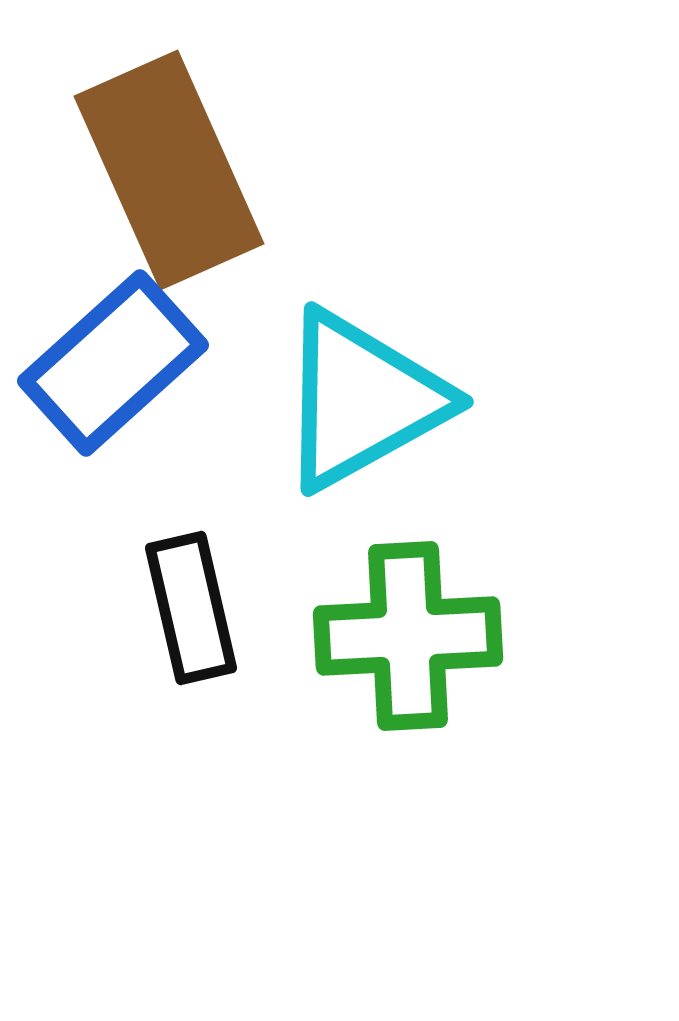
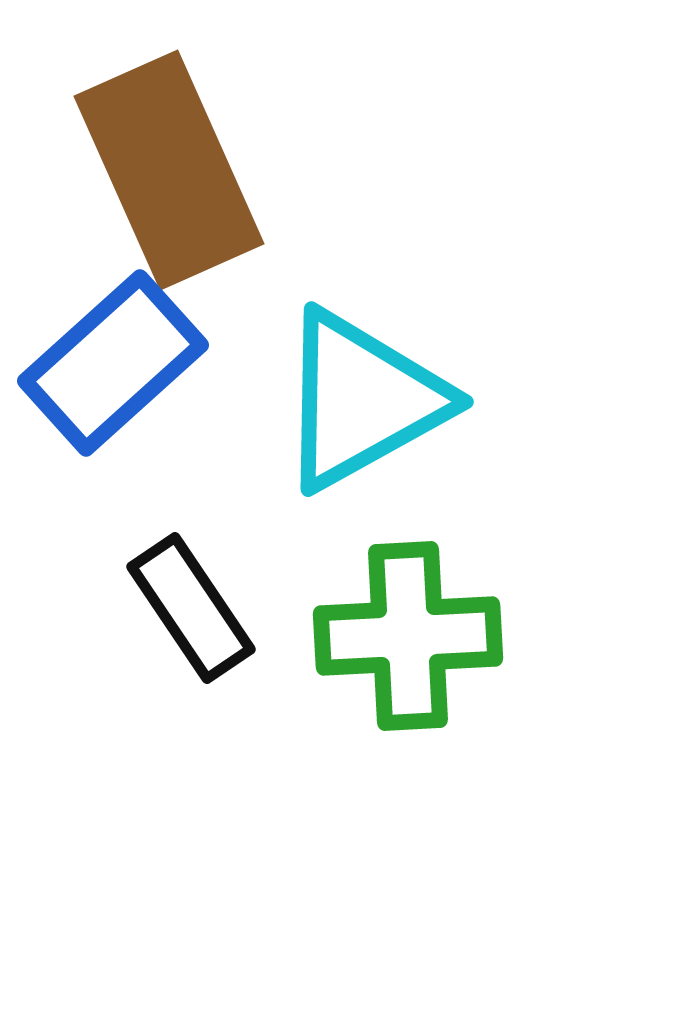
black rectangle: rotated 21 degrees counterclockwise
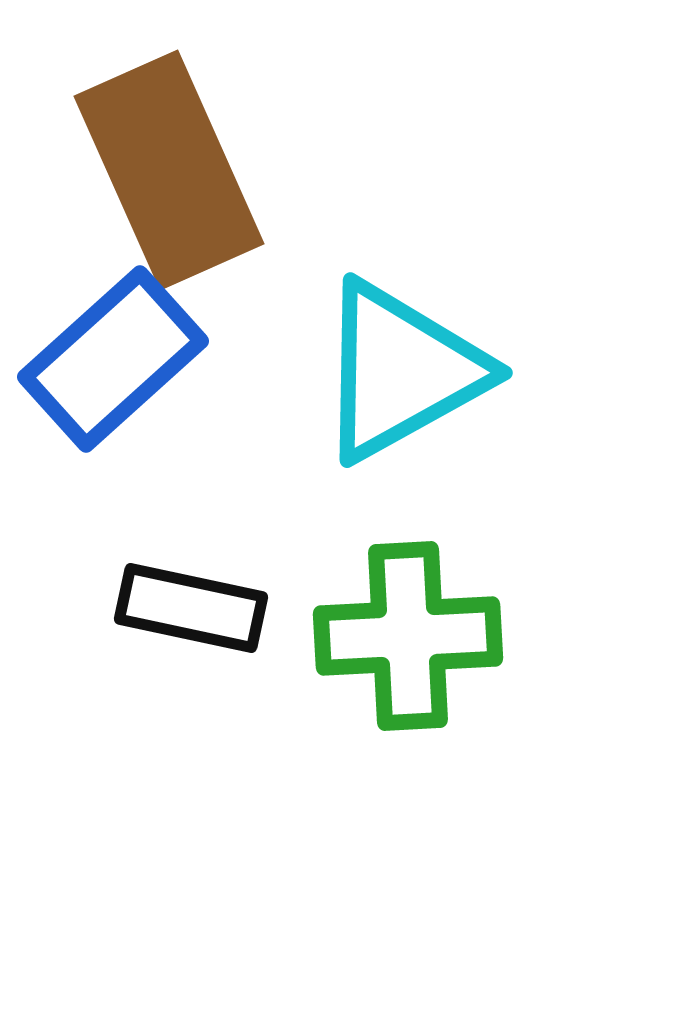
blue rectangle: moved 4 px up
cyan triangle: moved 39 px right, 29 px up
black rectangle: rotated 44 degrees counterclockwise
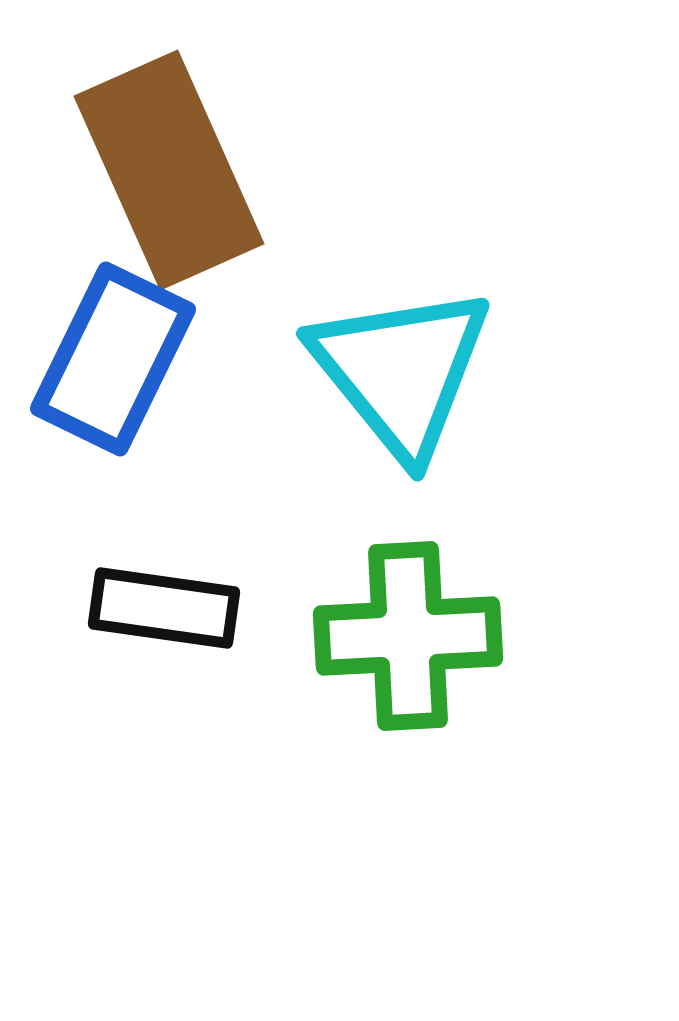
blue rectangle: rotated 22 degrees counterclockwise
cyan triangle: rotated 40 degrees counterclockwise
black rectangle: moved 27 px left; rotated 4 degrees counterclockwise
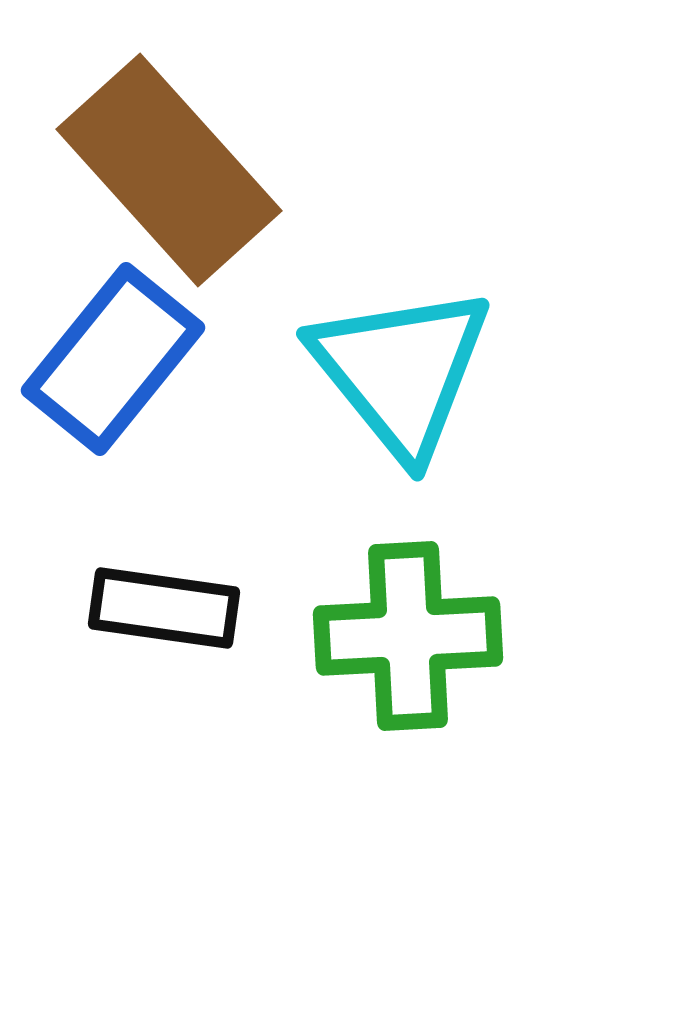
brown rectangle: rotated 18 degrees counterclockwise
blue rectangle: rotated 13 degrees clockwise
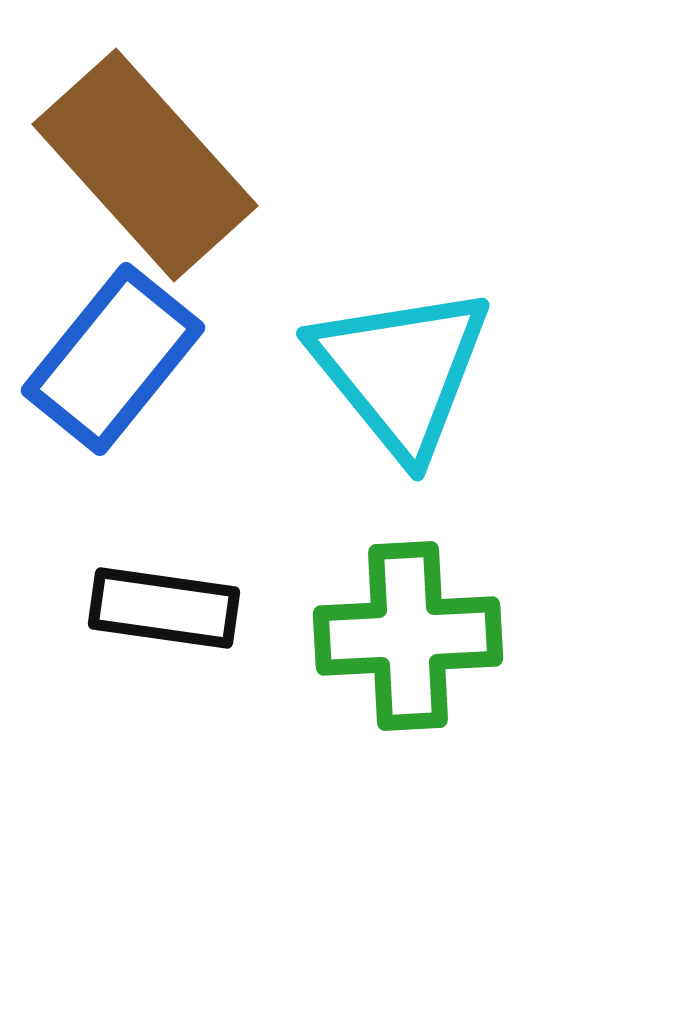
brown rectangle: moved 24 px left, 5 px up
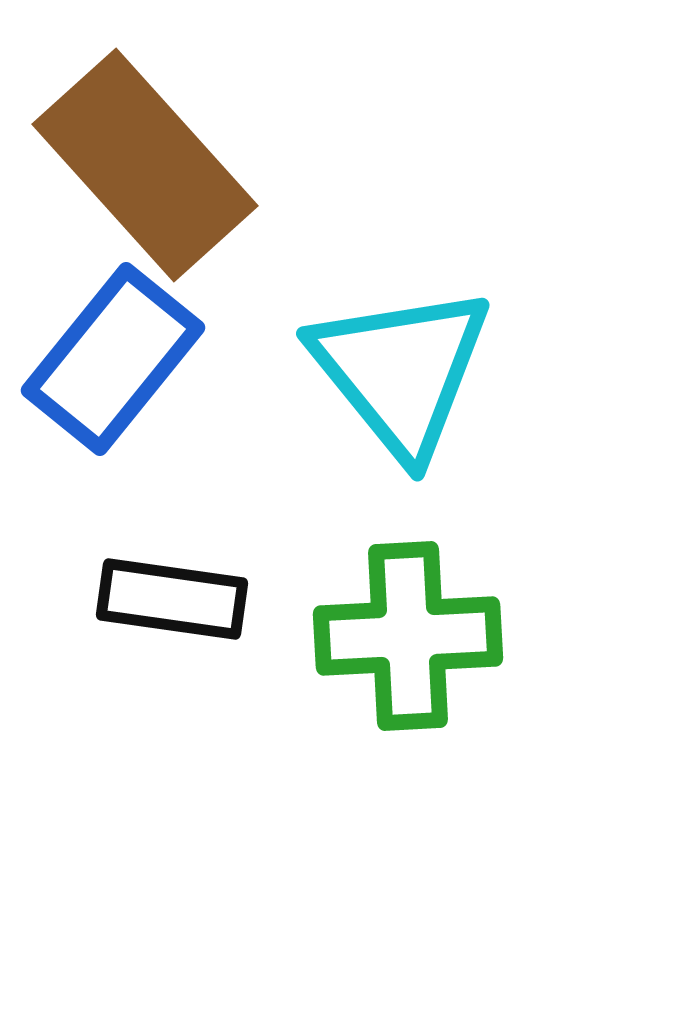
black rectangle: moved 8 px right, 9 px up
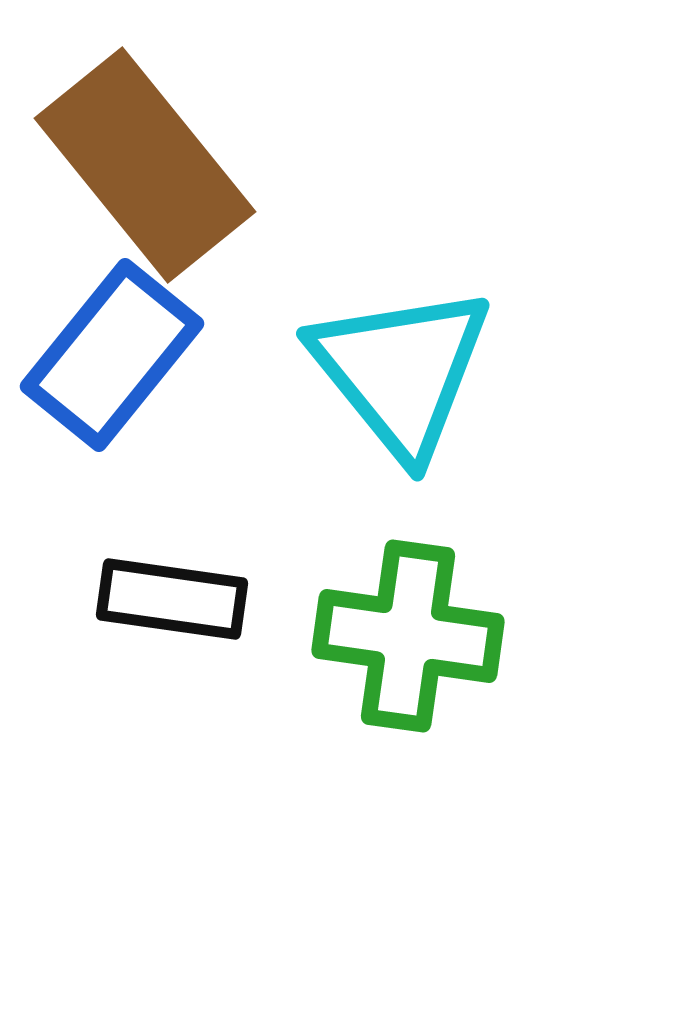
brown rectangle: rotated 3 degrees clockwise
blue rectangle: moved 1 px left, 4 px up
green cross: rotated 11 degrees clockwise
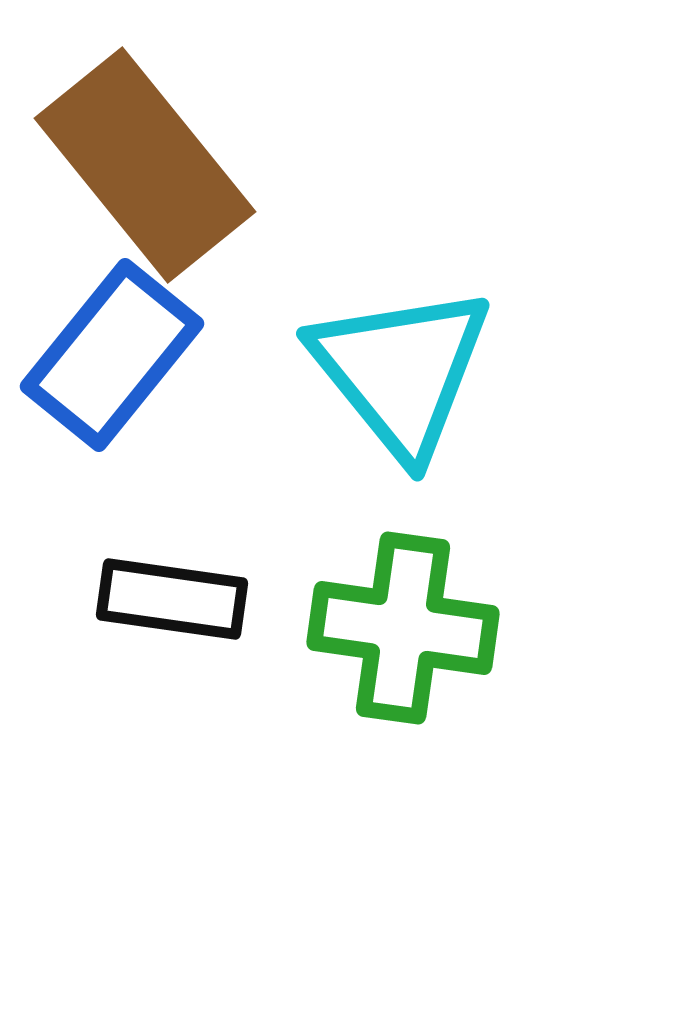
green cross: moved 5 px left, 8 px up
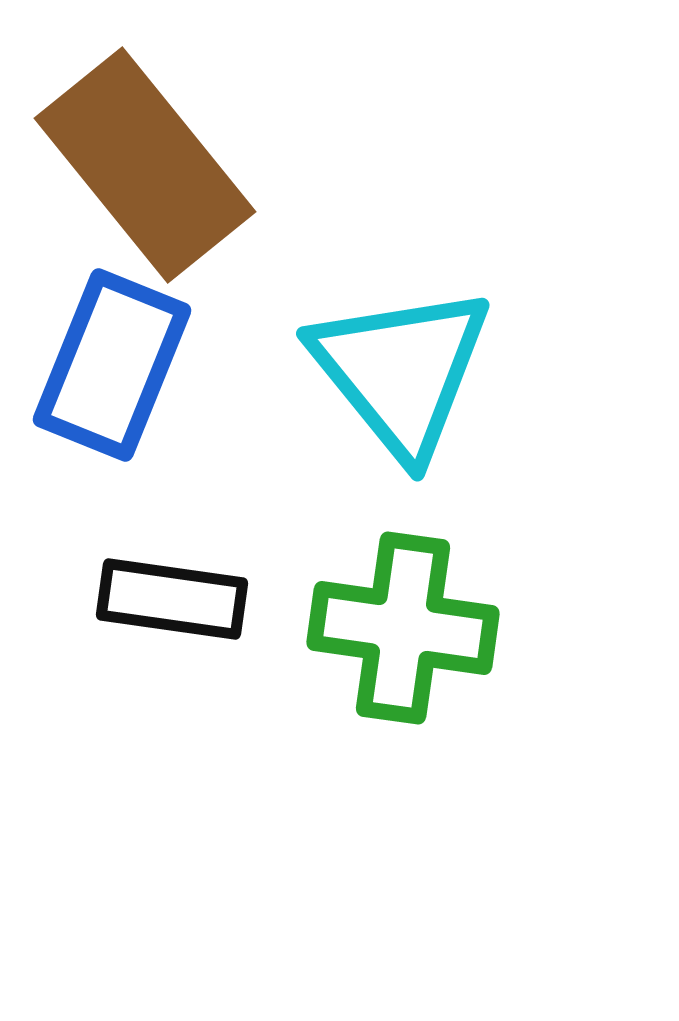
blue rectangle: moved 10 px down; rotated 17 degrees counterclockwise
